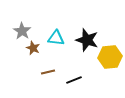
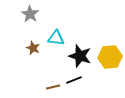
gray star: moved 8 px right, 17 px up
black star: moved 7 px left, 16 px down
brown line: moved 5 px right, 15 px down
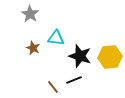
brown line: rotated 64 degrees clockwise
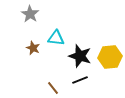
black line: moved 6 px right
brown line: moved 1 px down
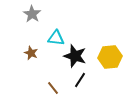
gray star: moved 2 px right
brown star: moved 2 px left, 5 px down
black star: moved 5 px left
black line: rotated 35 degrees counterclockwise
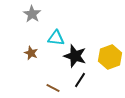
yellow hexagon: rotated 15 degrees counterclockwise
brown line: rotated 24 degrees counterclockwise
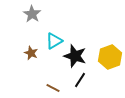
cyan triangle: moved 2 px left, 3 px down; rotated 36 degrees counterclockwise
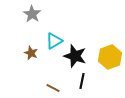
black line: moved 2 px right, 1 px down; rotated 21 degrees counterclockwise
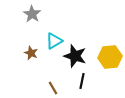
yellow hexagon: rotated 15 degrees clockwise
brown line: rotated 32 degrees clockwise
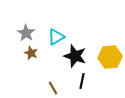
gray star: moved 6 px left, 19 px down
cyan triangle: moved 2 px right, 4 px up
